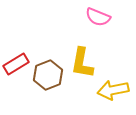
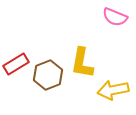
pink semicircle: moved 17 px right
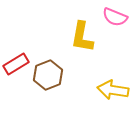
yellow L-shape: moved 26 px up
yellow arrow: rotated 20 degrees clockwise
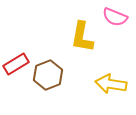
yellow arrow: moved 2 px left, 6 px up
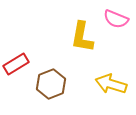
pink semicircle: moved 1 px right, 2 px down
brown hexagon: moved 3 px right, 9 px down
yellow arrow: rotated 8 degrees clockwise
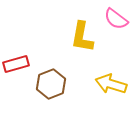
pink semicircle: rotated 15 degrees clockwise
red rectangle: rotated 15 degrees clockwise
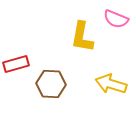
pink semicircle: rotated 15 degrees counterclockwise
brown hexagon: rotated 24 degrees clockwise
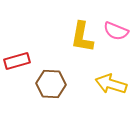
pink semicircle: moved 12 px down
red rectangle: moved 1 px right, 3 px up
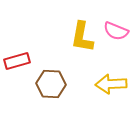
yellow arrow: rotated 20 degrees counterclockwise
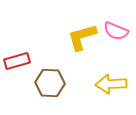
yellow L-shape: rotated 64 degrees clockwise
brown hexagon: moved 1 px left, 1 px up
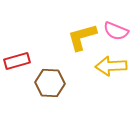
yellow arrow: moved 18 px up
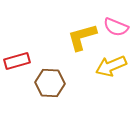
pink semicircle: moved 4 px up
yellow arrow: rotated 20 degrees counterclockwise
